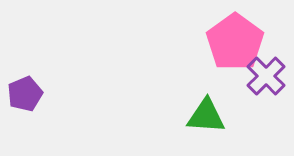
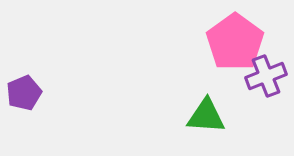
purple cross: rotated 24 degrees clockwise
purple pentagon: moved 1 px left, 1 px up
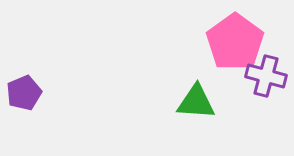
purple cross: rotated 36 degrees clockwise
green triangle: moved 10 px left, 14 px up
